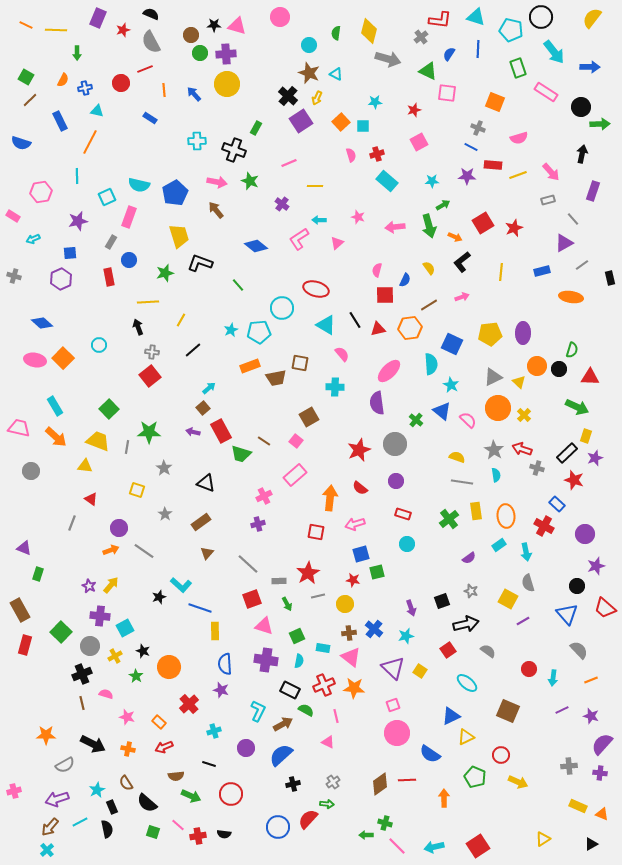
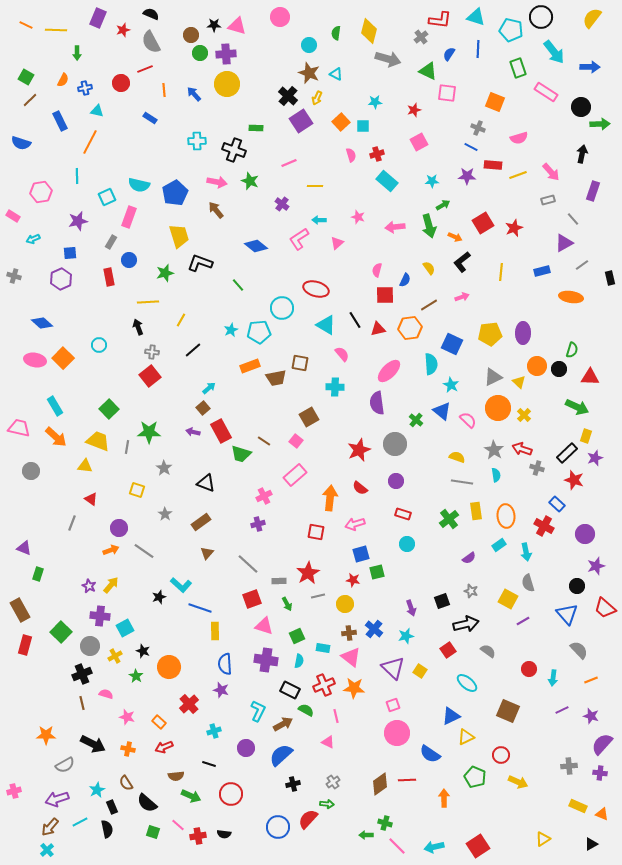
green rectangle at (256, 128): rotated 64 degrees clockwise
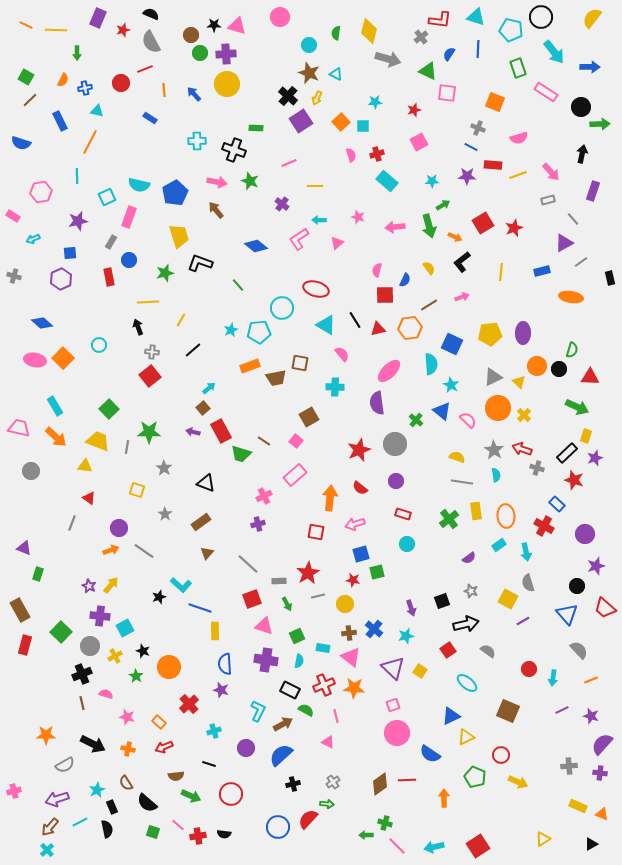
gray line at (582, 265): moved 1 px left, 3 px up
red triangle at (91, 499): moved 2 px left, 1 px up
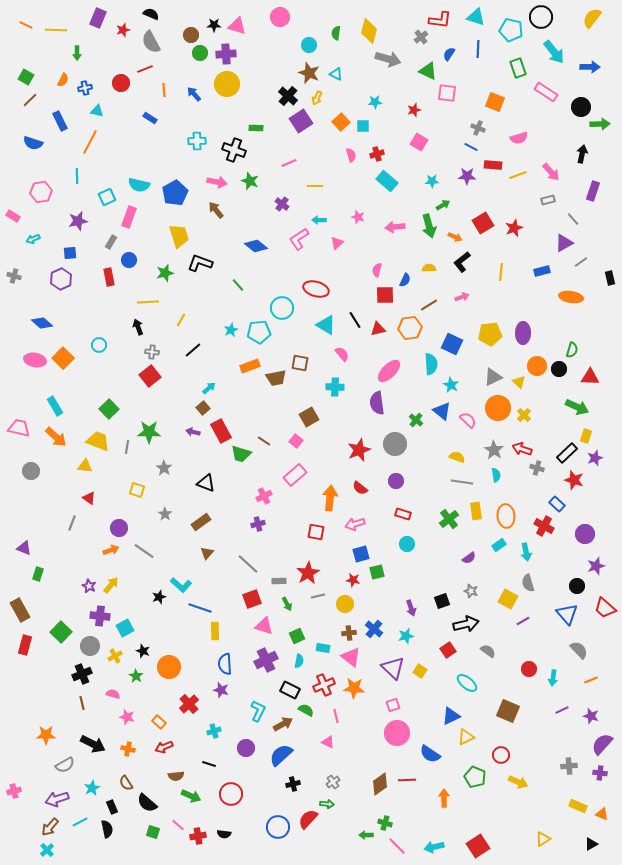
pink square at (419, 142): rotated 30 degrees counterclockwise
blue semicircle at (21, 143): moved 12 px right
yellow semicircle at (429, 268): rotated 56 degrees counterclockwise
purple cross at (266, 660): rotated 35 degrees counterclockwise
pink semicircle at (106, 694): moved 7 px right
cyan star at (97, 790): moved 5 px left, 2 px up
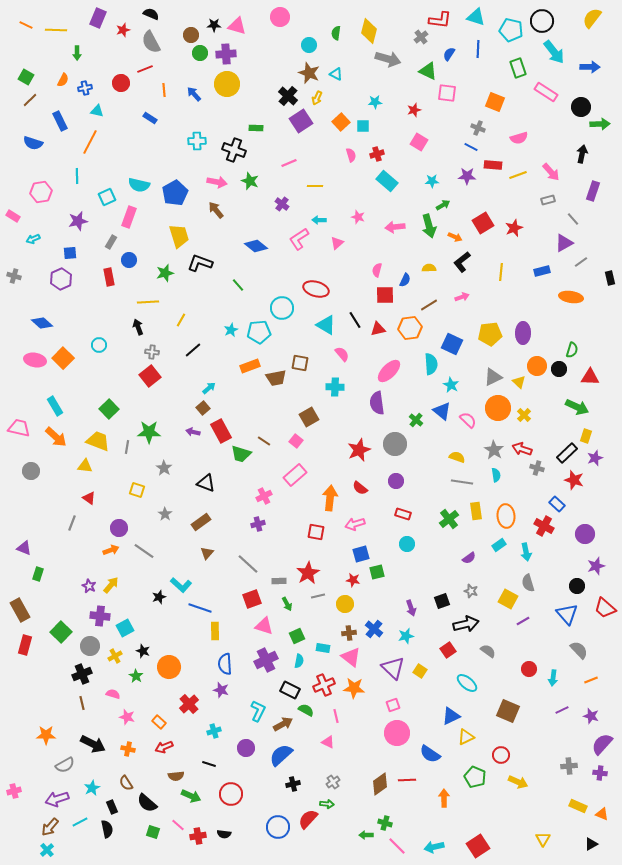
black circle at (541, 17): moved 1 px right, 4 px down
yellow triangle at (543, 839): rotated 28 degrees counterclockwise
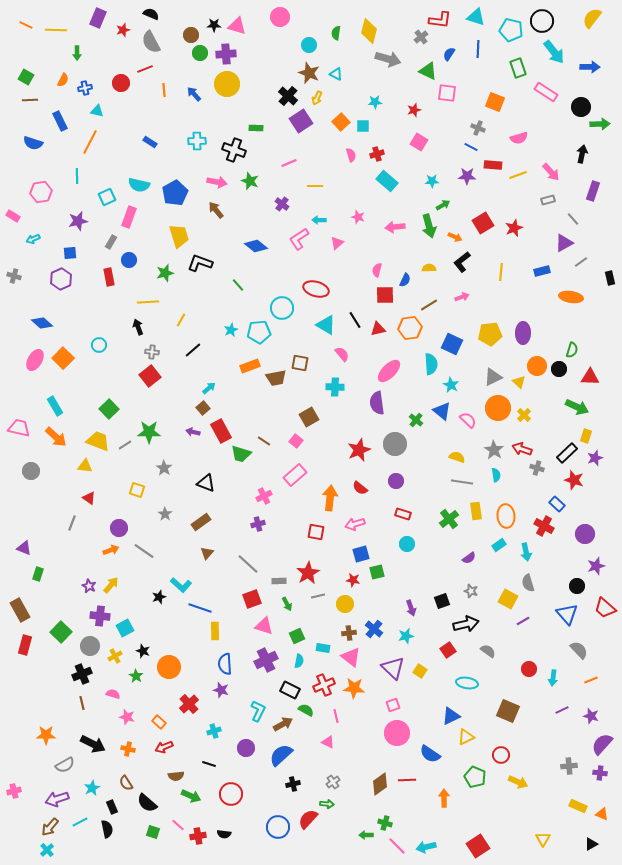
brown line at (30, 100): rotated 42 degrees clockwise
blue rectangle at (150, 118): moved 24 px down
pink ellipse at (35, 360): rotated 70 degrees counterclockwise
gray line at (127, 447): moved 2 px left, 2 px up; rotated 48 degrees clockwise
cyan ellipse at (467, 683): rotated 30 degrees counterclockwise
cyan arrow at (434, 847): moved 8 px left
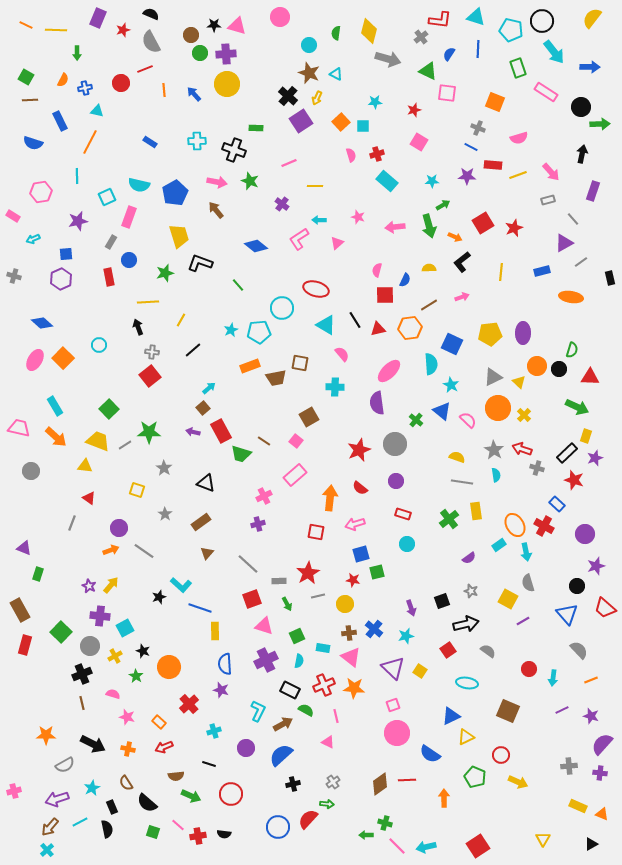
blue square at (70, 253): moved 4 px left, 1 px down
orange ellipse at (506, 516): moved 9 px right, 9 px down; rotated 25 degrees counterclockwise
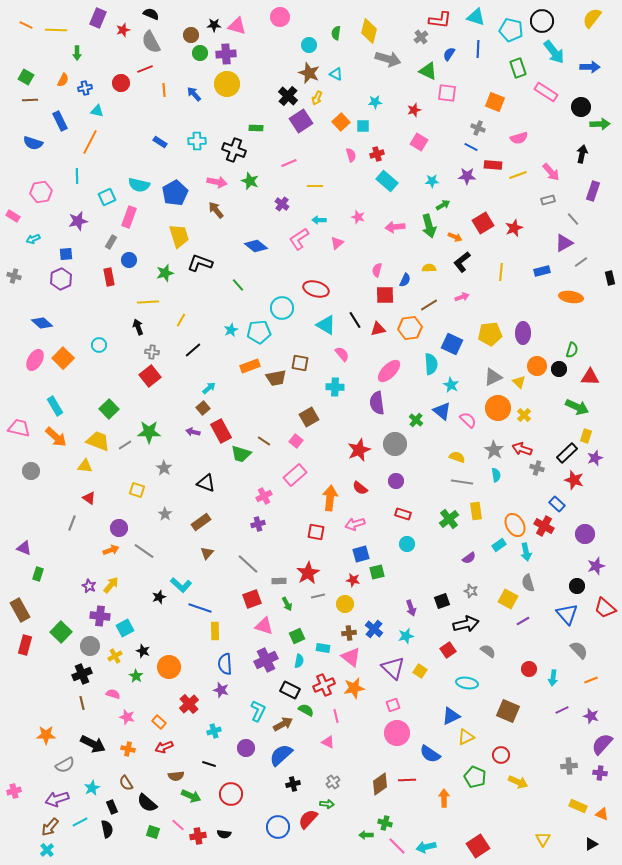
blue rectangle at (150, 142): moved 10 px right
orange star at (354, 688): rotated 15 degrees counterclockwise
